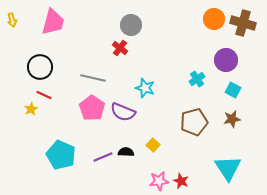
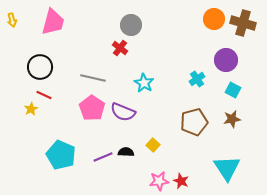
cyan star: moved 1 px left, 5 px up; rotated 12 degrees clockwise
cyan triangle: moved 1 px left
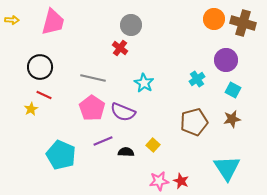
yellow arrow: rotated 72 degrees counterclockwise
purple line: moved 16 px up
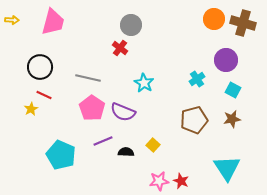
gray line: moved 5 px left
brown pentagon: moved 2 px up
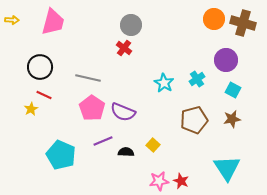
red cross: moved 4 px right
cyan star: moved 20 px right
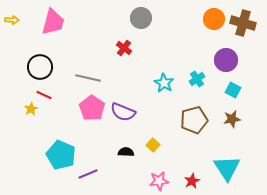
gray circle: moved 10 px right, 7 px up
purple line: moved 15 px left, 33 px down
red star: moved 11 px right; rotated 21 degrees clockwise
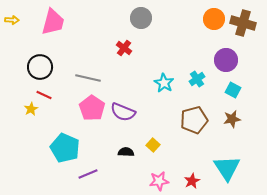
cyan pentagon: moved 4 px right, 7 px up
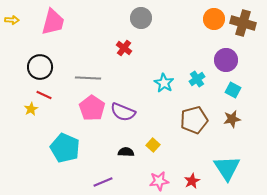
gray line: rotated 10 degrees counterclockwise
purple line: moved 15 px right, 8 px down
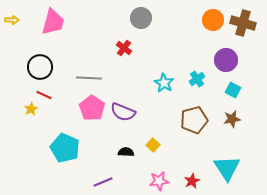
orange circle: moved 1 px left, 1 px down
gray line: moved 1 px right
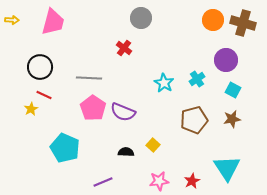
pink pentagon: moved 1 px right
